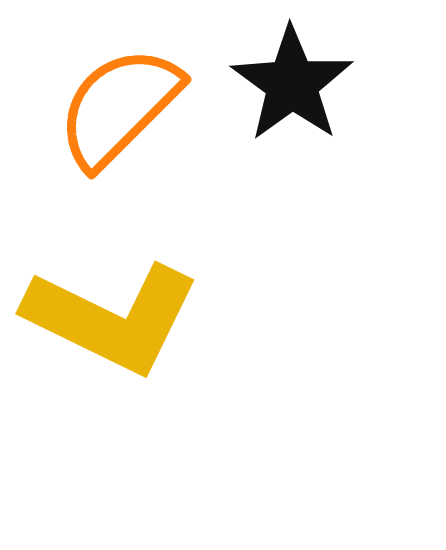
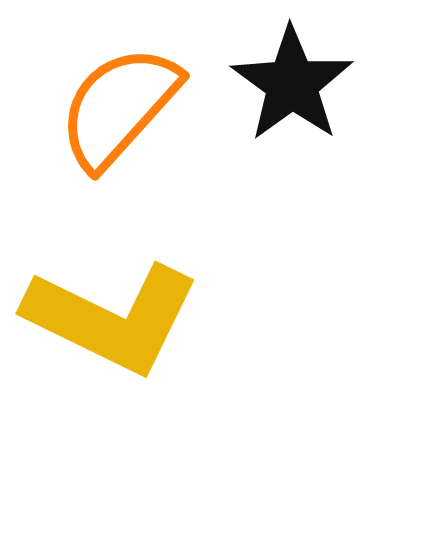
orange semicircle: rotated 3 degrees counterclockwise
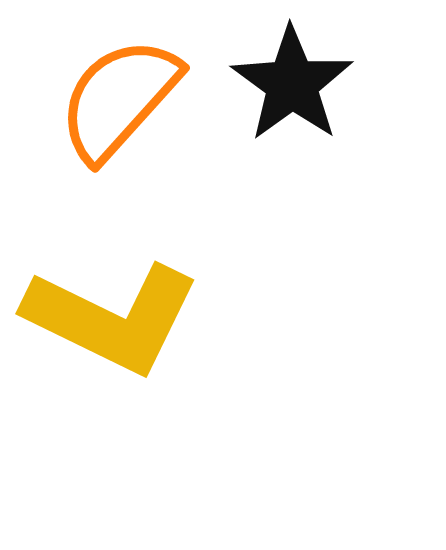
orange semicircle: moved 8 px up
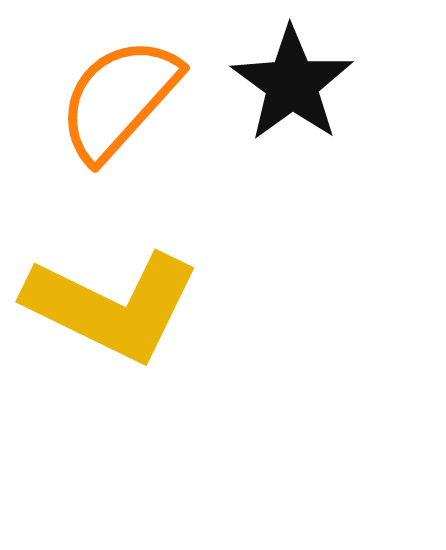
yellow L-shape: moved 12 px up
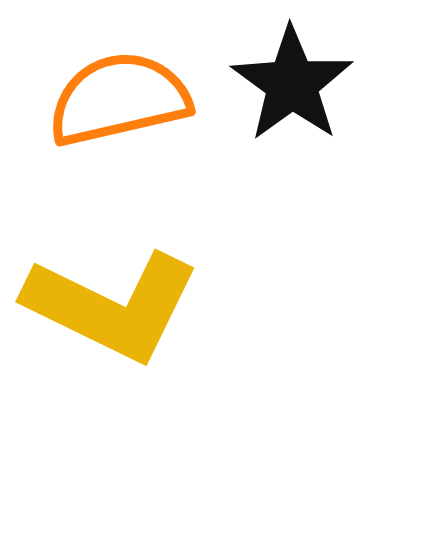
orange semicircle: rotated 35 degrees clockwise
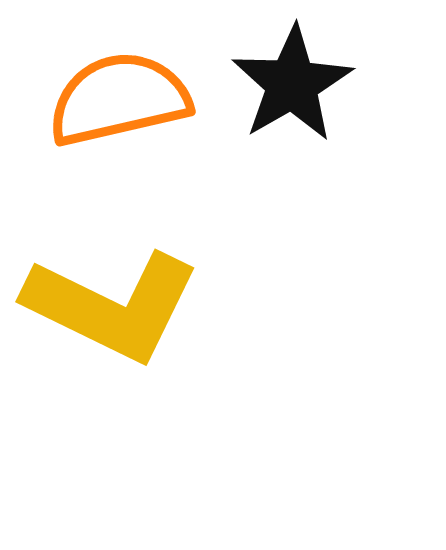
black star: rotated 6 degrees clockwise
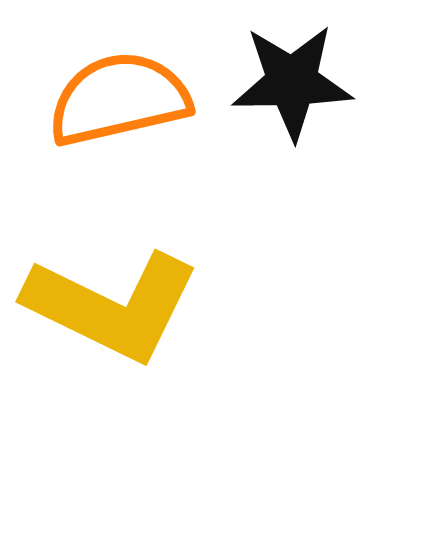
black star: moved 2 px up; rotated 29 degrees clockwise
